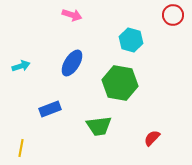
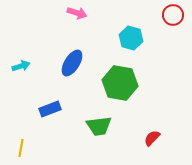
pink arrow: moved 5 px right, 2 px up
cyan hexagon: moved 2 px up
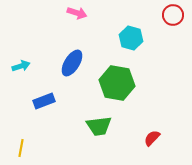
green hexagon: moved 3 px left
blue rectangle: moved 6 px left, 8 px up
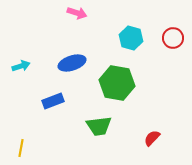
red circle: moved 23 px down
blue ellipse: rotated 40 degrees clockwise
blue rectangle: moved 9 px right
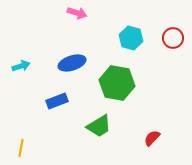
blue rectangle: moved 4 px right
green trapezoid: rotated 24 degrees counterclockwise
